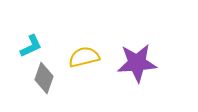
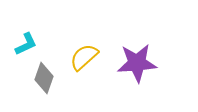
cyan L-shape: moved 5 px left, 2 px up
yellow semicircle: rotated 28 degrees counterclockwise
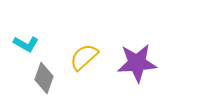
cyan L-shape: rotated 55 degrees clockwise
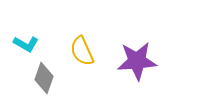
yellow semicircle: moved 2 px left, 6 px up; rotated 72 degrees counterclockwise
purple star: moved 2 px up
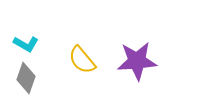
yellow semicircle: moved 9 px down; rotated 16 degrees counterclockwise
gray diamond: moved 18 px left
